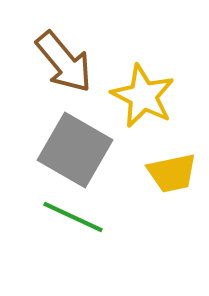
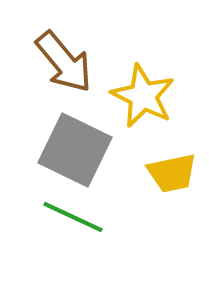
gray square: rotated 4 degrees counterclockwise
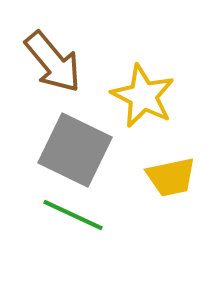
brown arrow: moved 11 px left
yellow trapezoid: moved 1 px left, 4 px down
green line: moved 2 px up
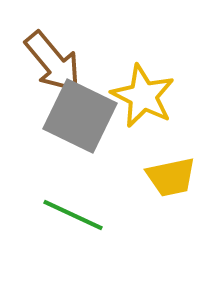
gray square: moved 5 px right, 34 px up
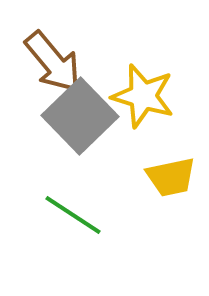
yellow star: rotated 10 degrees counterclockwise
gray square: rotated 20 degrees clockwise
green line: rotated 8 degrees clockwise
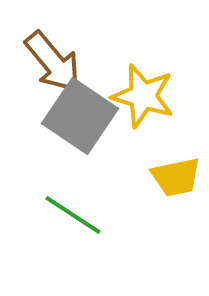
gray square: rotated 12 degrees counterclockwise
yellow trapezoid: moved 5 px right
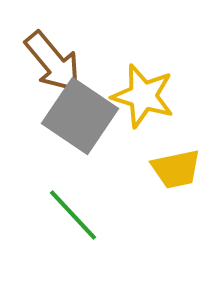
yellow trapezoid: moved 8 px up
green line: rotated 14 degrees clockwise
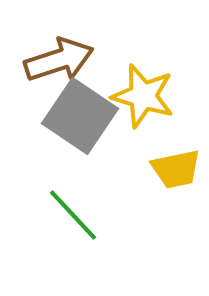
brown arrow: moved 6 px right, 2 px up; rotated 68 degrees counterclockwise
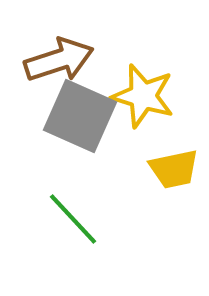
gray square: rotated 10 degrees counterclockwise
yellow trapezoid: moved 2 px left
green line: moved 4 px down
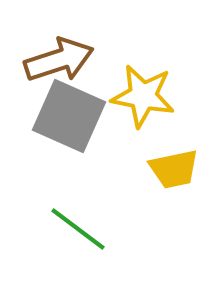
yellow star: rotated 6 degrees counterclockwise
gray square: moved 11 px left
green line: moved 5 px right, 10 px down; rotated 10 degrees counterclockwise
